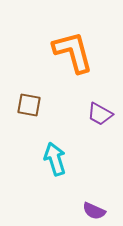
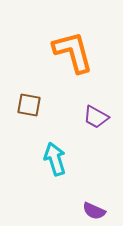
purple trapezoid: moved 4 px left, 3 px down
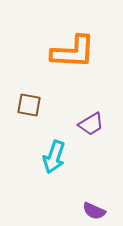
orange L-shape: rotated 108 degrees clockwise
purple trapezoid: moved 5 px left, 7 px down; rotated 60 degrees counterclockwise
cyan arrow: moved 1 px left, 2 px up; rotated 144 degrees counterclockwise
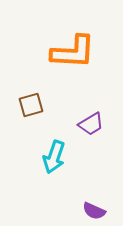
brown square: moved 2 px right; rotated 25 degrees counterclockwise
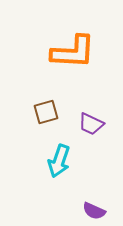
brown square: moved 15 px right, 7 px down
purple trapezoid: rotated 56 degrees clockwise
cyan arrow: moved 5 px right, 4 px down
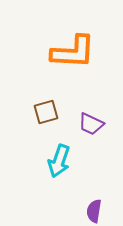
purple semicircle: rotated 75 degrees clockwise
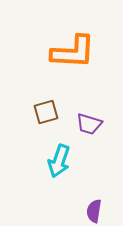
purple trapezoid: moved 2 px left; rotated 8 degrees counterclockwise
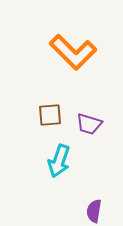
orange L-shape: rotated 42 degrees clockwise
brown square: moved 4 px right, 3 px down; rotated 10 degrees clockwise
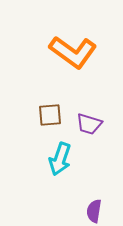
orange L-shape: rotated 9 degrees counterclockwise
cyan arrow: moved 1 px right, 2 px up
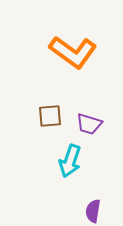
brown square: moved 1 px down
cyan arrow: moved 10 px right, 2 px down
purple semicircle: moved 1 px left
